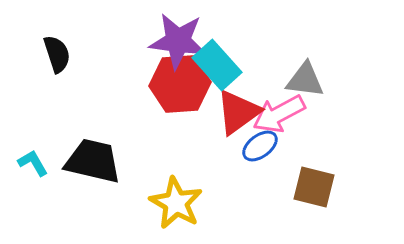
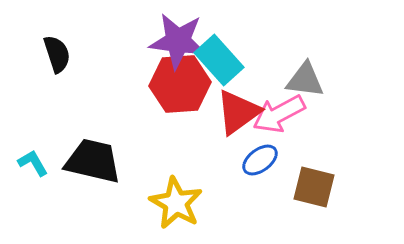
cyan rectangle: moved 2 px right, 5 px up
blue ellipse: moved 14 px down
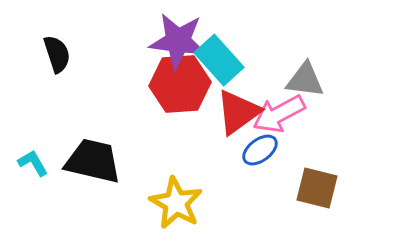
blue ellipse: moved 10 px up
brown square: moved 3 px right, 1 px down
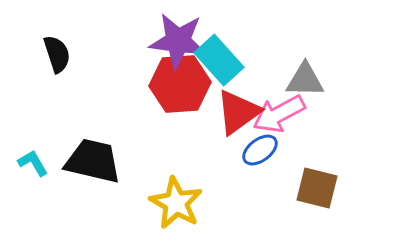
gray triangle: rotated 6 degrees counterclockwise
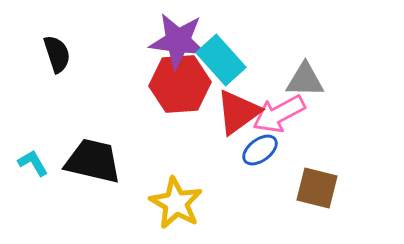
cyan rectangle: moved 2 px right
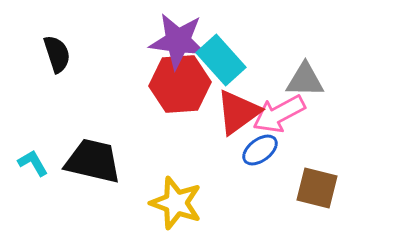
yellow star: rotated 10 degrees counterclockwise
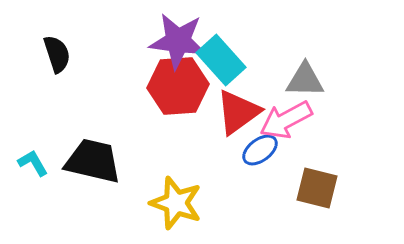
red hexagon: moved 2 px left, 2 px down
pink arrow: moved 7 px right, 6 px down
